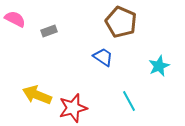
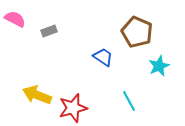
brown pentagon: moved 16 px right, 10 px down
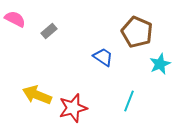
gray rectangle: rotated 21 degrees counterclockwise
cyan star: moved 1 px right, 2 px up
cyan line: rotated 50 degrees clockwise
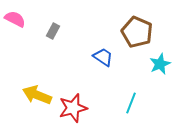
gray rectangle: moved 4 px right; rotated 21 degrees counterclockwise
cyan line: moved 2 px right, 2 px down
